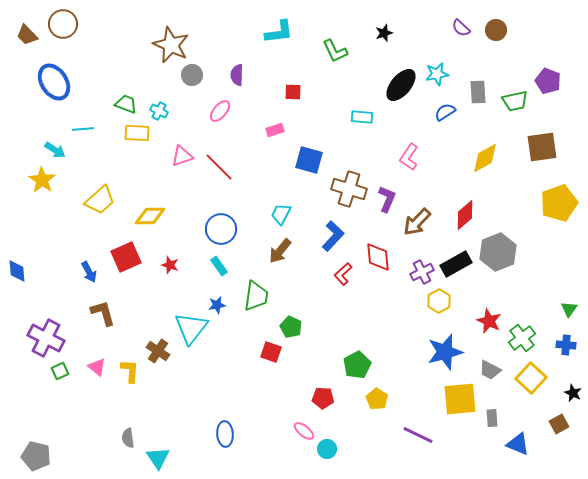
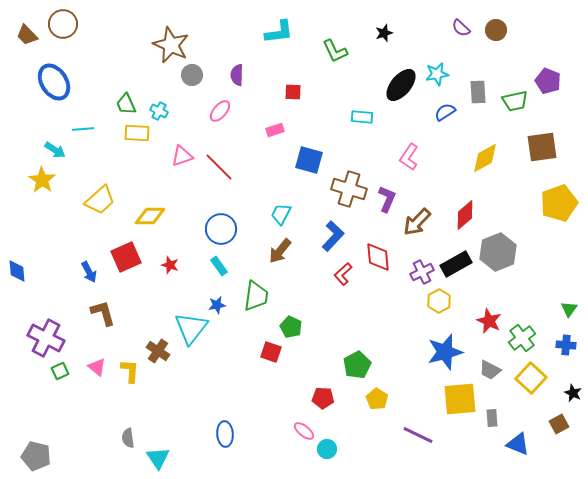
green trapezoid at (126, 104): rotated 135 degrees counterclockwise
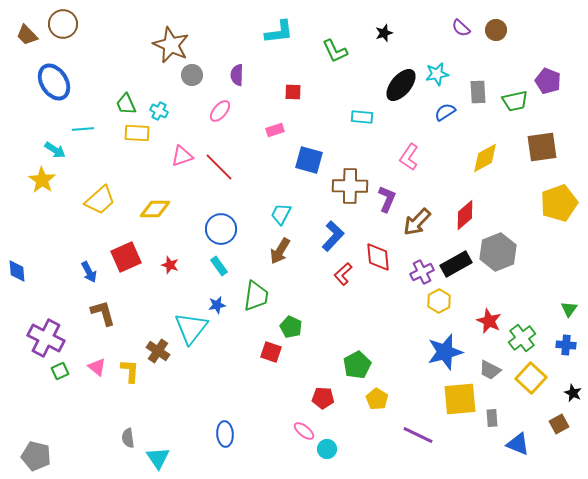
brown cross at (349, 189): moved 1 px right, 3 px up; rotated 16 degrees counterclockwise
yellow diamond at (150, 216): moved 5 px right, 7 px up
brown arrow at (280, 251): rotated 8 degrees counterclockwise
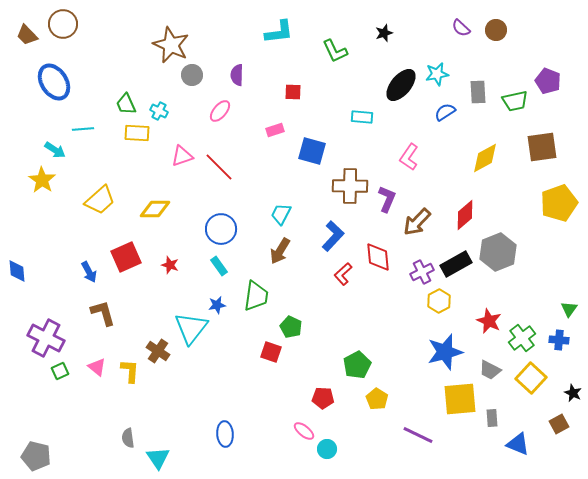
blue square at (309, 160): moved 3 px right, 9 px up
blue cross at (566, 345): moved 7 px left, 5 px up
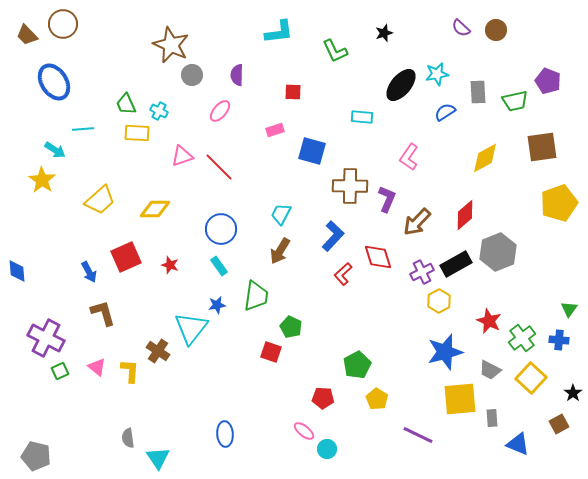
red diamond at (378, 257): rotated 12 degrees counterclockwise
black star at (573, 393): rotated 12 degrees clockwise
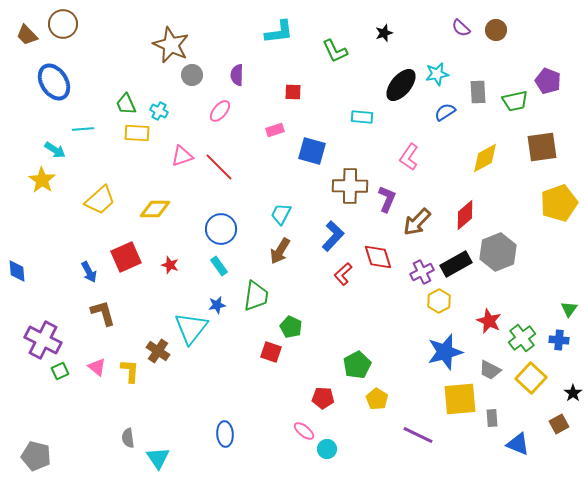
purple cross at (46, 338): moved 3 px left, 2 px down
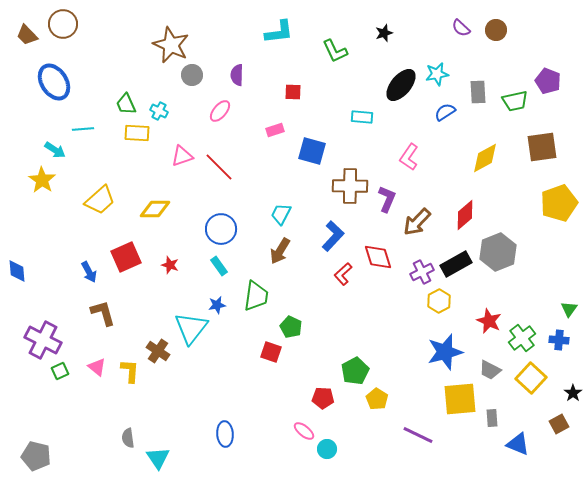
green pentagon at (357, 365): moved 2 px left, 6 px down
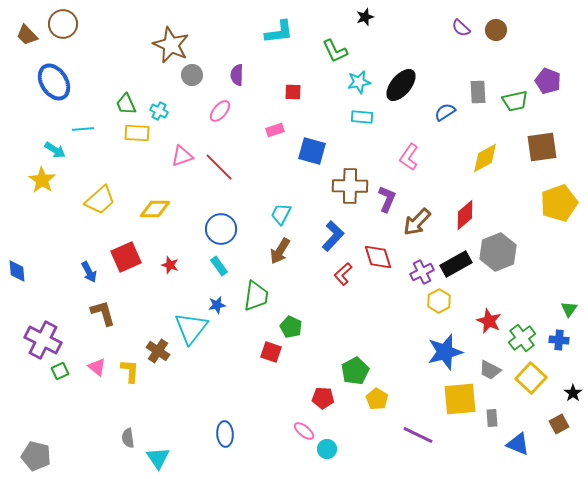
black star at (384, 33): moved 19 px left, 16 px up
cyan star at (437, 74): moved 78 px left, 8 px down
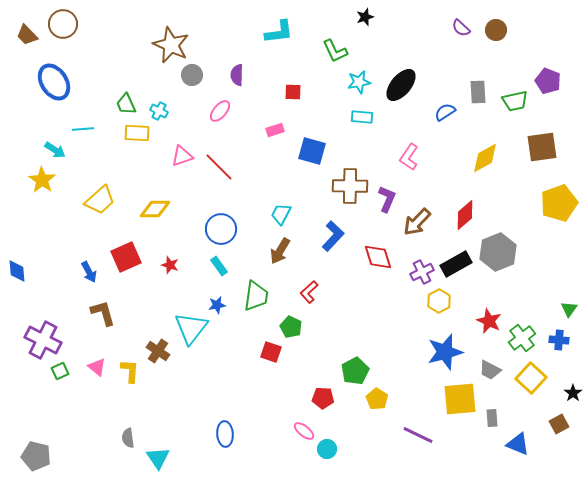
red L-shape at (343, 274): moved 34 px left, 18 px down
